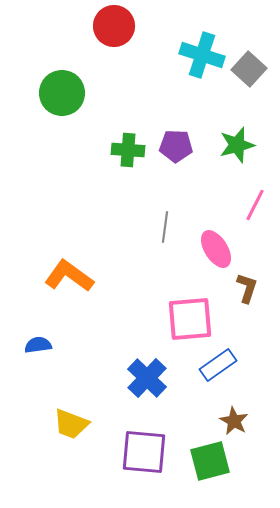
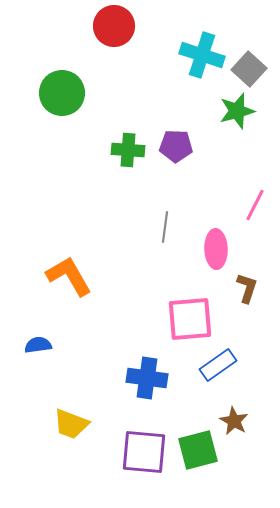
green star: moved 34 px up
pink ellipse: rotated 30 degrees clockwise
orange L-shape: rotated 24 degrees clockwise
blue cross: rotated 36 degrees counterclockwise
green square: moved 12 px left, 11 px up
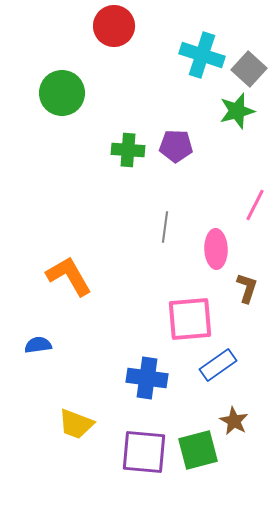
yellow trapezoid: moved 5 px right
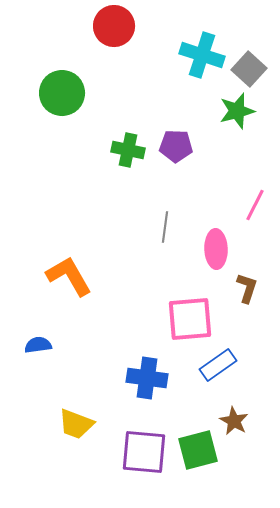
green cross: rotated 8 degrees clockwise
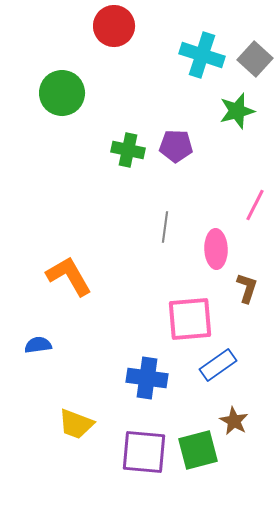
gray square: moved 6 px right, 10 px up
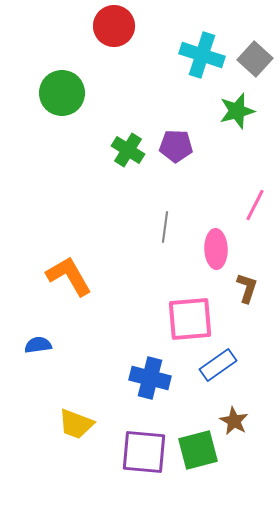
green cross: rotated 20 degrees clockwise
blue cross: moved 3 px right; rotated 6 degrees clockwise
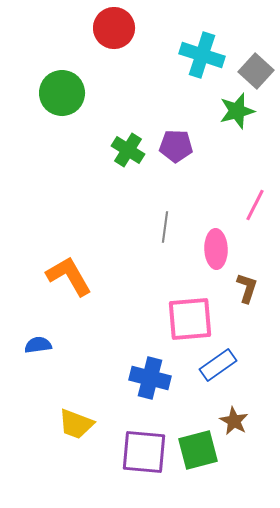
red circle: moved 2 px down
gray square: moved 1 px right, 12 px down
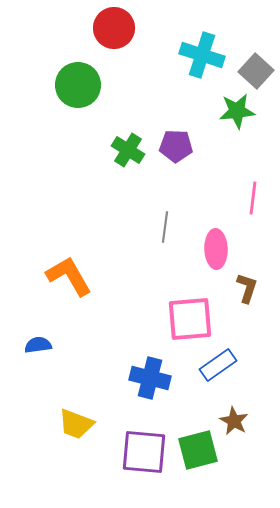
green circle: moved 16 px right, 8 px up
green star: rotated 9 degrees clockwise
pink line: moved 2 px left, 7 px up; rotated 20 degrees counterclockwise
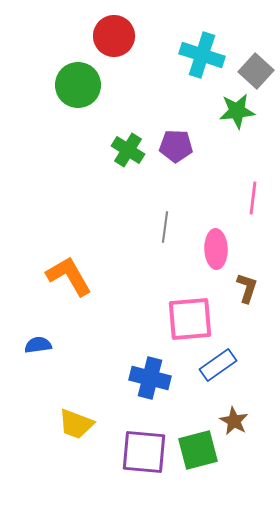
red circle: moved 8 px down
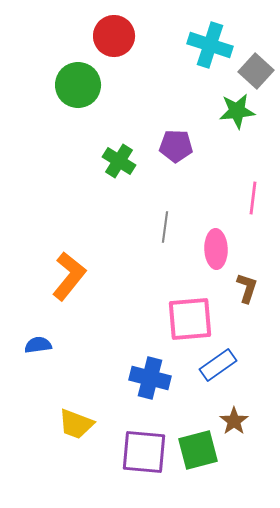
cyan cross: moved 8 px right, 10 px up
green cross: moved 9 px left, 11 px down
orange L-shape: rotated 69 degrees clockwise
brown star: rotated 8 degrees clockwise
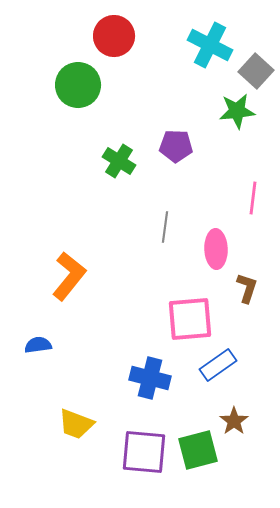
cyan cross: rotated 9 degrees clockwise
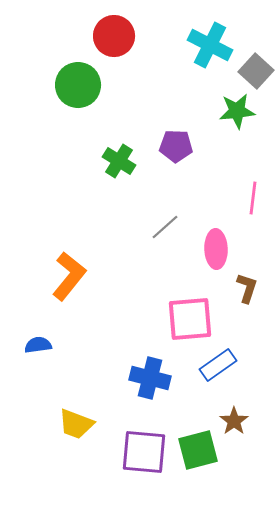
gray line: rotated 40 degrees clockwise
